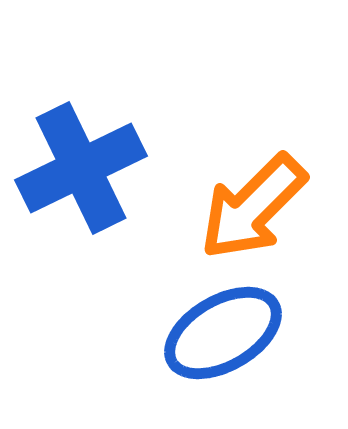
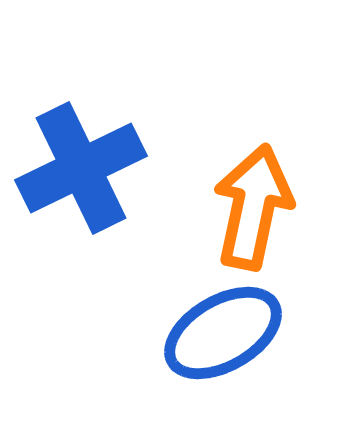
orange arrow: rotated 147 degrees clockwise
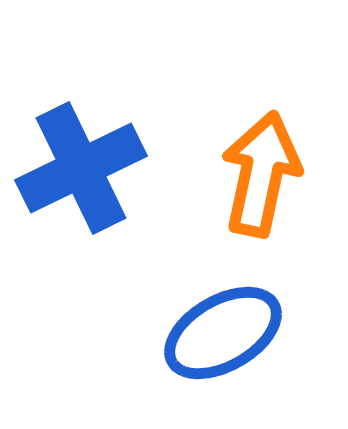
orange arrow: moved 8 px right, 33 px up
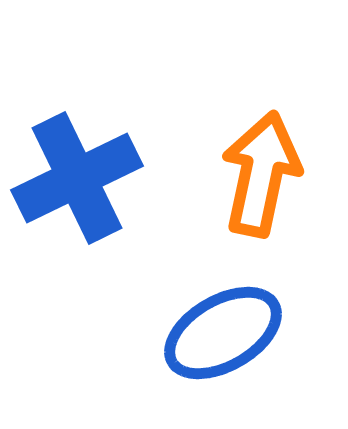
blue cross: moved 4 px left, 10 px down
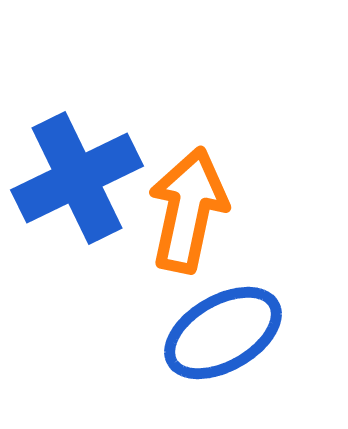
orange arrow: moved 73 px left, 36 px down
